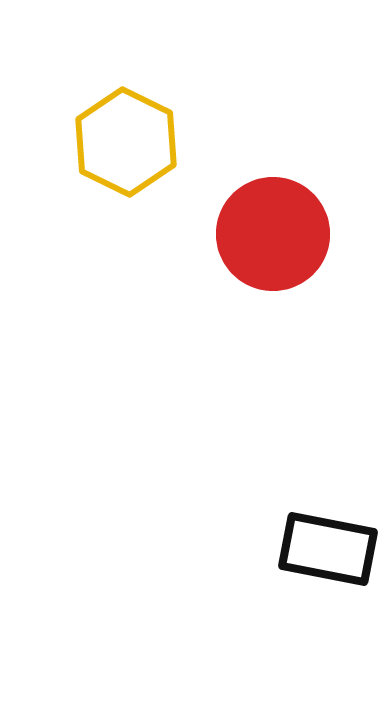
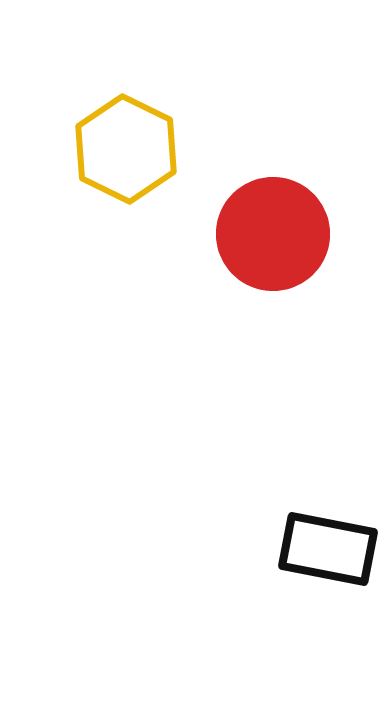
yellow hexagon: moved 7 px down
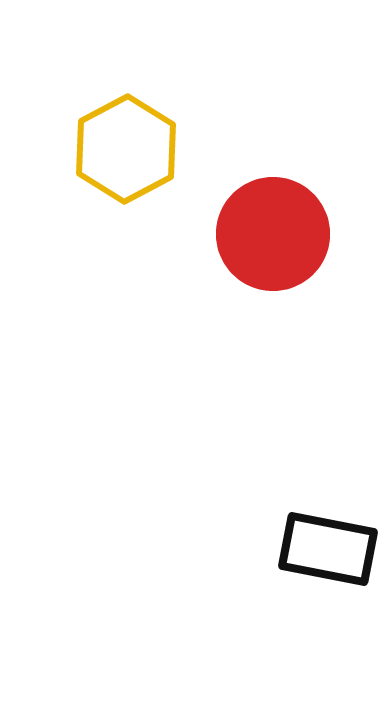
yellow hexagon: rotated 6 degrees clockwise
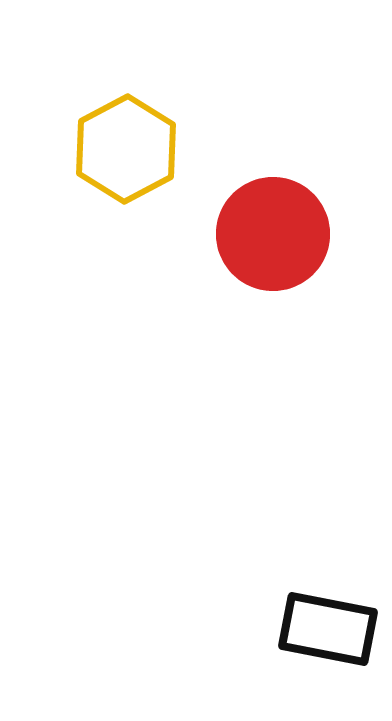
black rectangle: moved 80 px down
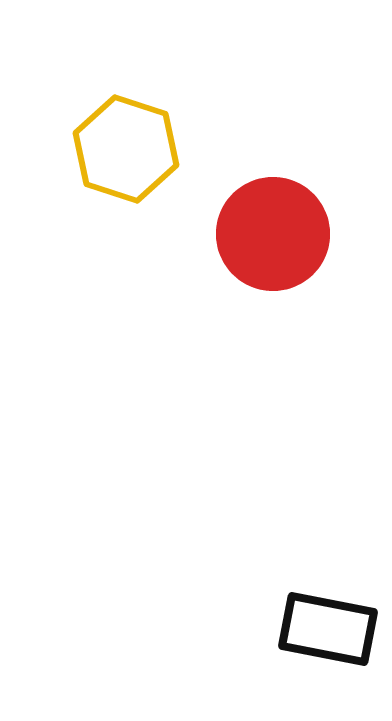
yellow hexagon: rotated 14 degrees counterclockwise
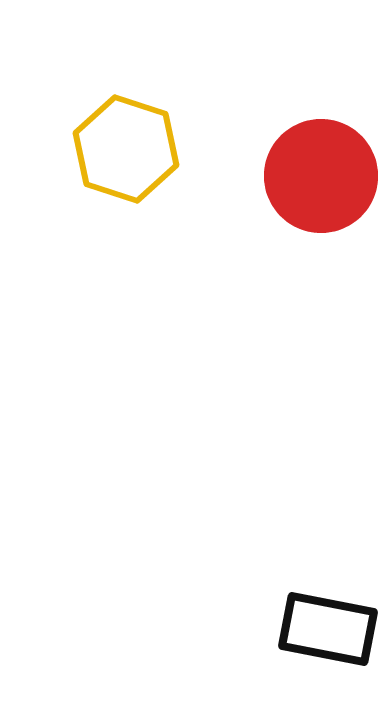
red circle: moved 48 px right, 58 px up
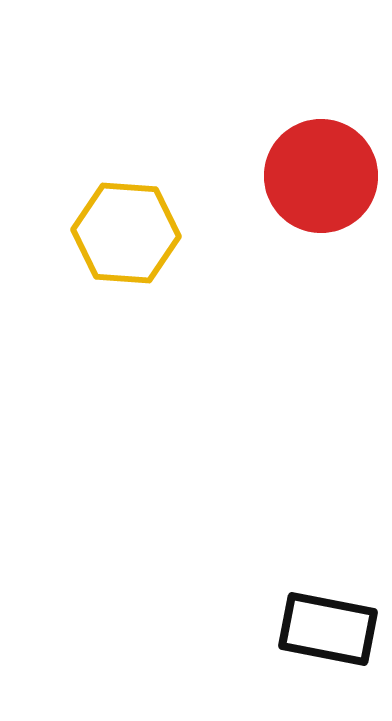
yellow hexagon: moved 84 px down; rotated 14 degrees counterclockwise
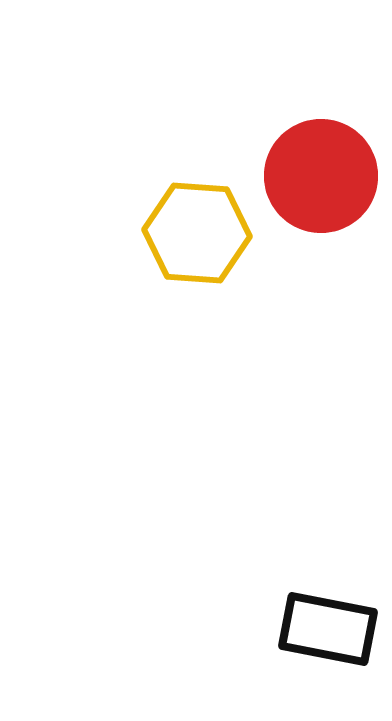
yellow hexagon: moved 71 px right
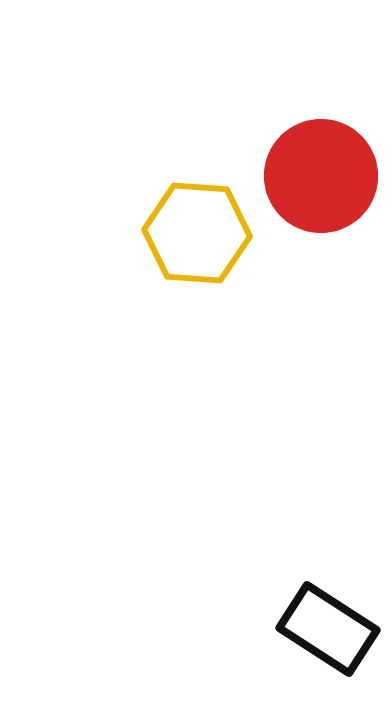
black rectangle: rotated 22 degrees clockwise
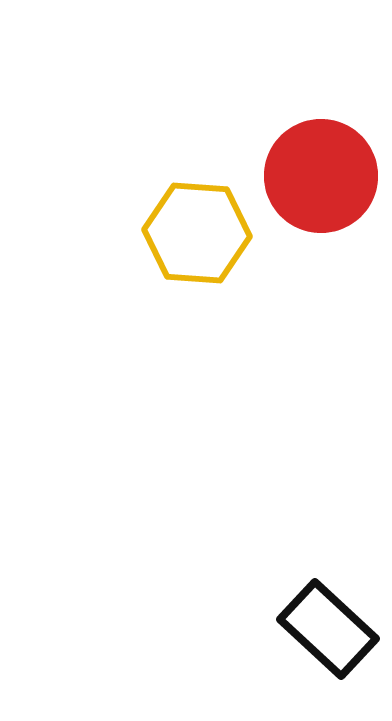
black rectangle: rotated 10 degrees clockwise
